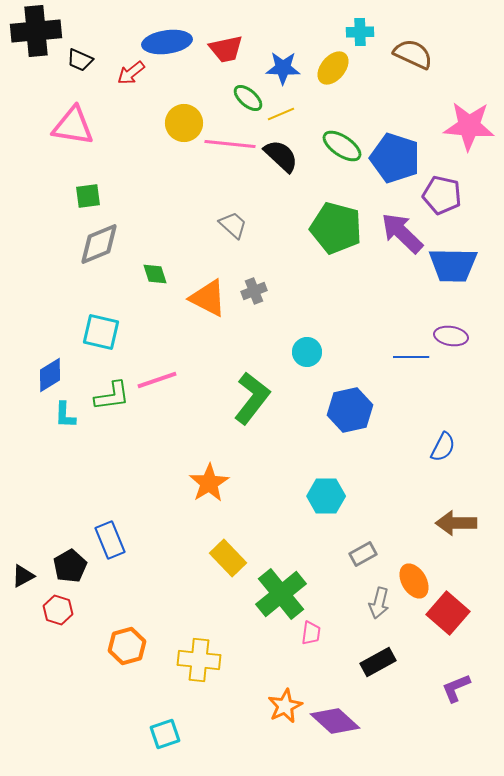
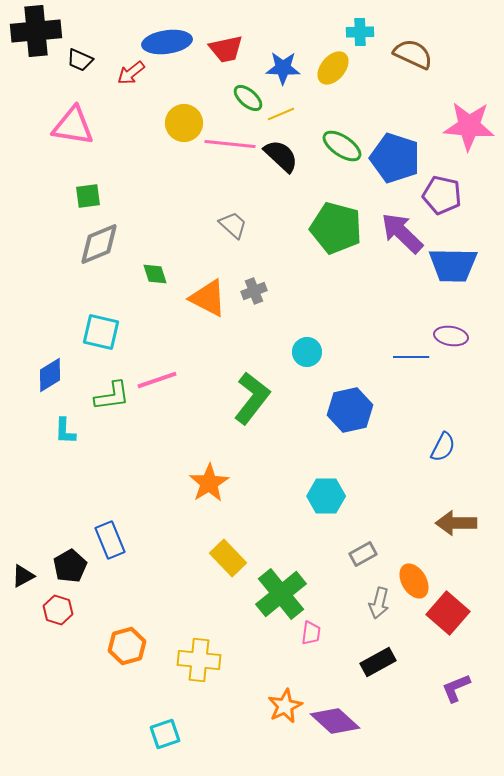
cyan L-shape at (65, 415): moved 16 px down
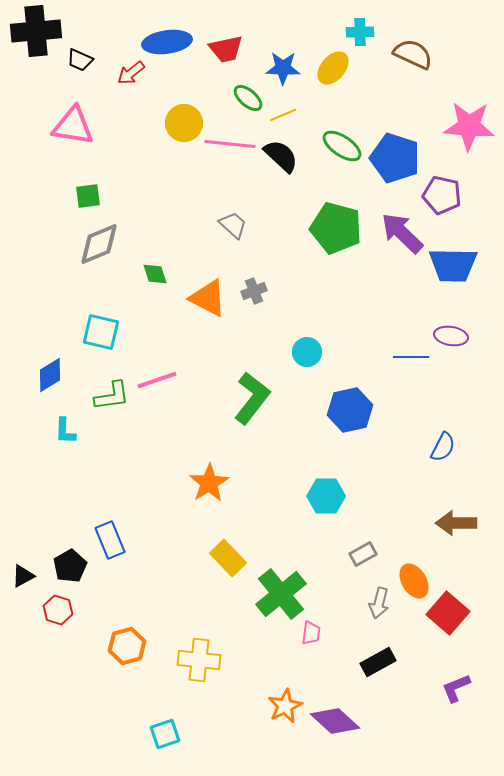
yellow line at (281, 114): moved 2 px right, 1 px down
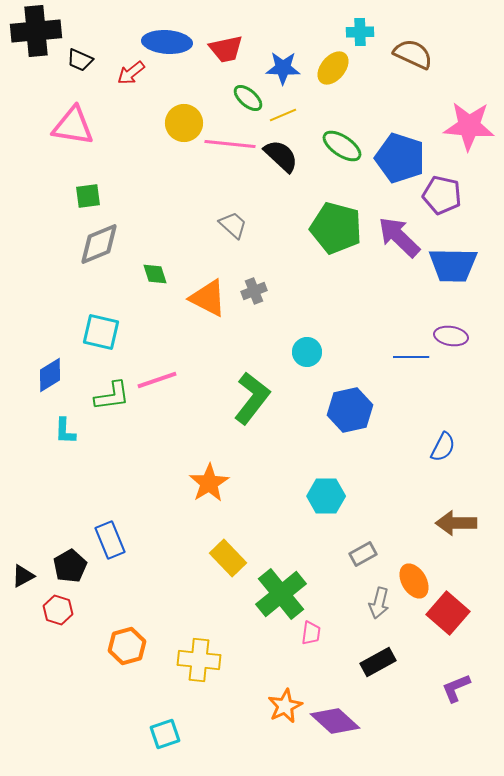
blue ellipse at (167, 42): rotated 12 degrees clockwise
blue pentagon at (395, 158): moved 5 px right
purple arrow at (402, 233): moved 3 px left, 4 px down
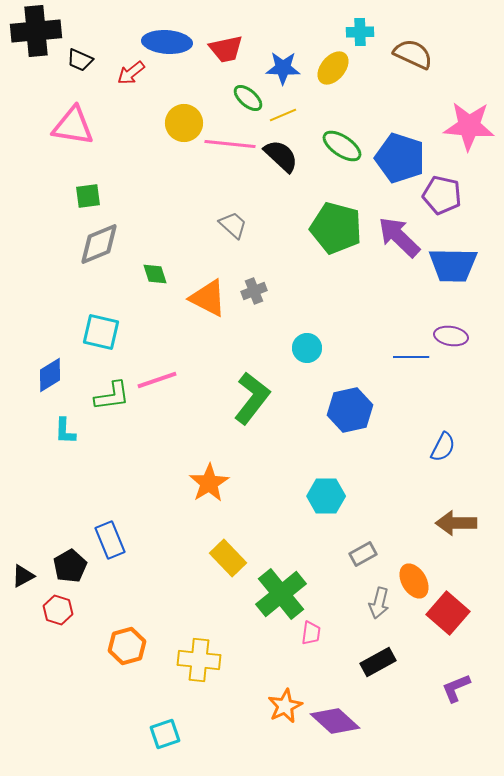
cyan circle at (307, 352): moved 4 px up
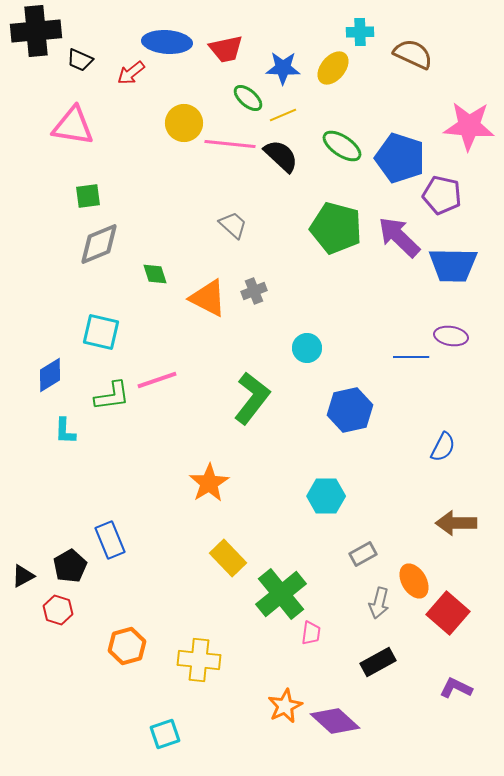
purple L-shape at (456, 688): rotated 48 degrees clockwise
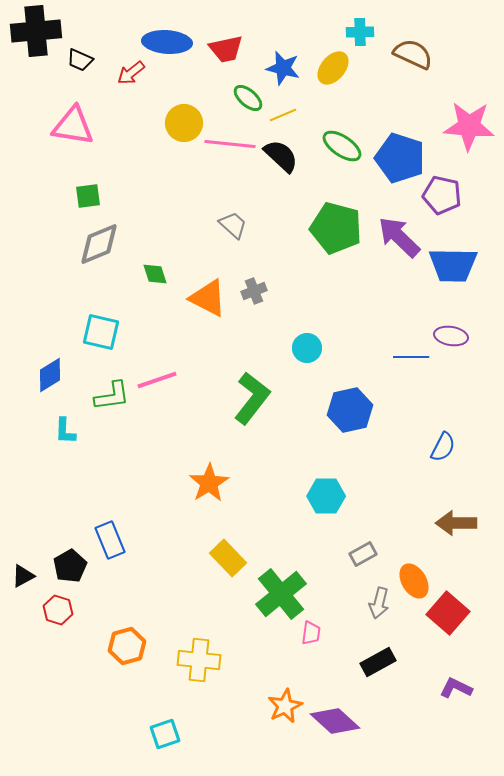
blue star at (283, 68): rotated 12 degrees clockwise
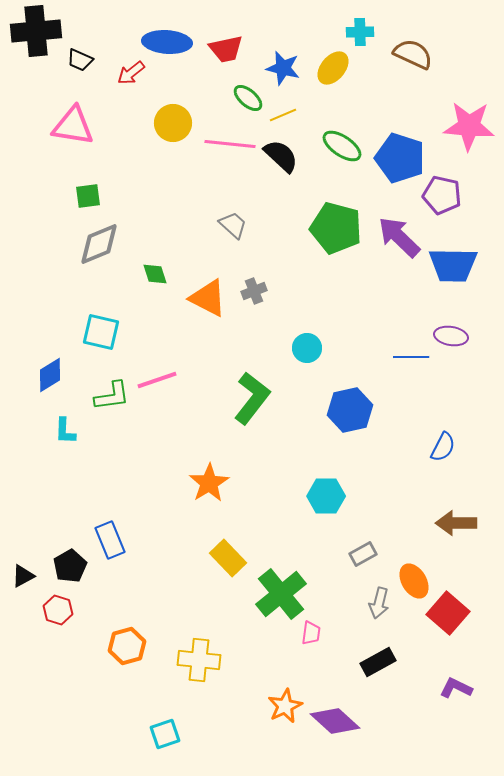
yellow circle at (184, 123): moved 11 px left
